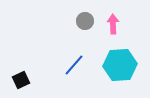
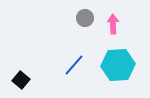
gray circle: moved 3 px up
cyan hexagon: moved 2 px left
black square: rotated 24 degrees counterclockwise
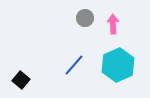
cyan hexagon: rotated 20 degrees counterclockwise
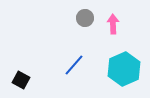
cyan hexagon: moved 6 px right, 4 px down
black square: rotated 12 degrees counterclockwise
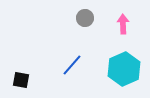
pink arrow: moved 10 px right
blue line: moved 2 px left
black square: rotated 18 degrees counterclockwise
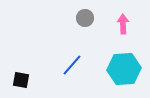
cyan hexagon: rotated 20 degrees clockwise
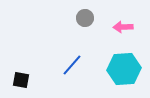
pink arrow: moved 3 px down; rotated 90 degrees counterclockwise
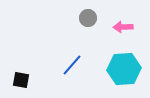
gray circle: moved 3 px right
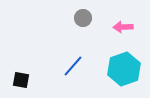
gray circle: moved 5 px left
blue line: moved 1 px right, 1 px down
cyan hexagon: rotated 16 degrees counterclockwise
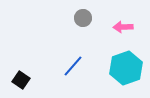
cyan hexagon: moved 2 px right, 1 px up
black square: rotated 24 degrees clockwise
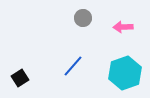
cyan hexagon: moved 1 px left, 5 px down
black square: moved 1 px left, 2 px up; rotated 24 degrees clockwise
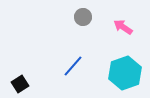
gray circle: moved 1 px up
pink arrow: rotated 36 degrees clockwise
black square: moved 6 px down
